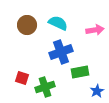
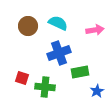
brown circle: moved 1 px right, 1 px down
blue cross: moved 2 px left, 1 px down
green cross: rotated 24 degrees clockwise
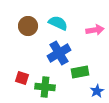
blue cross: rotated 10 degrees counterclockwise
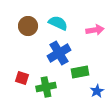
green cross: moved 1 px right; rotated 18 degrees counterclockwise
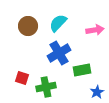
cyan semicircle: rotated 72 degrees counterclockwise
green rectangle: moved 2 px right, 2 px up
blue star: moved 1 px down
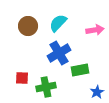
green rectangle: moved 2 px left
red square: rotated 16 degrees counterclockwise
